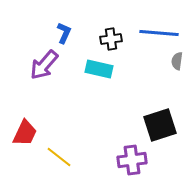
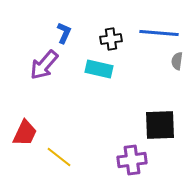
black square: rotated 16 degrees clockwise
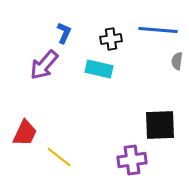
blue line: moved 1 px left, 3 px up
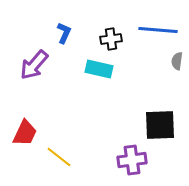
purple arrow: moved 10 px left
